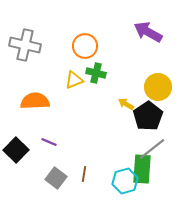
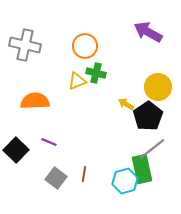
yellow triangle: moved 3 px right, 1 px down
green rectangle: rotated 16 degrees counterclockwise
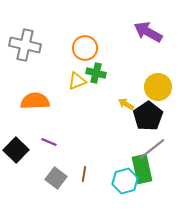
orange circle: moved 2 px down
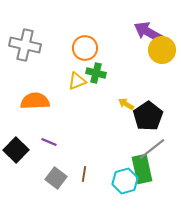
yellow circle: moved 4 px right, 37 px up
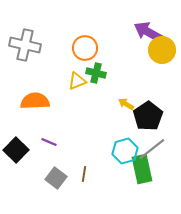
cyan hexagon: moved 30 px up
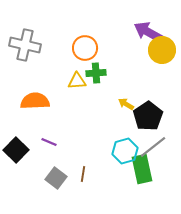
green cross: rotated 18 degrees counterclockwise
yellow triangle: rotated 18 degrees clockwise
gray line: moved 1 px right, 2 px up
brown line: moved 1 px left
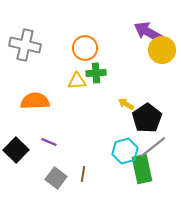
black pentagon: moved 1 px left, 2 px down
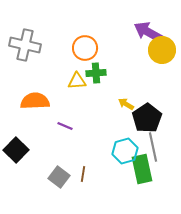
purple line: moved 16 px right, 16 px up
gray line: rotated 64 degrees counterclockwise
gray square: moved 3 px right, 1 px up
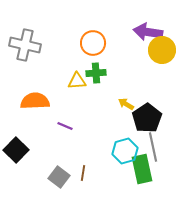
purple arrow: rotated 20 degrees counterclockwise
orange circle: moved 8 px right, 5 px up
brown line: moved 1 px up
